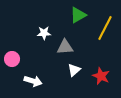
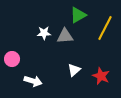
gray triangle: moved 11 px up
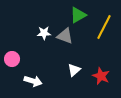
yellow line: moved 1 px left, 1 px up
gray triangle: rotated 24 degrees clockwise
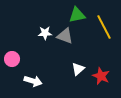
green triangle: moved 1 px left; rotated 18 degrees clockwise
yellow line: rotated 55 degrees counterclockwise
white star: moved 1 px right
white triangle: moved 4 px right, 1 px up
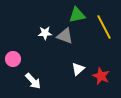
pink circle: moved 1 px right
white arrow: rotated 30 degrees clockwise
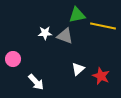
yellow line: moved 1 px left, 1 px up; rotated 50 degrees counterclockwise
white arrow: moved 3 px right, 1 px down
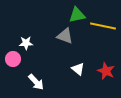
white star: moved 19 px left, 10 px down
white triangle: rotated 40 degrees counterclockwise
red star: moved 5 px right, 5 px up
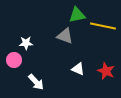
pink circle: moved 1 px right, 1 px down
white triangle: rotated 16 degrees counterclockwise
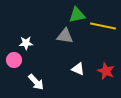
gray triangle: rotated 12 degrees counterclockwise
